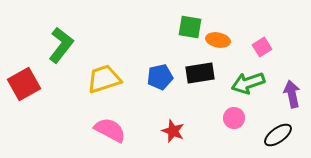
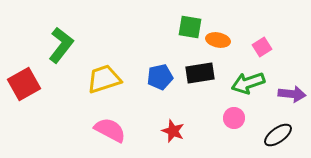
purple arrow: rotated 108 degrees clockwise
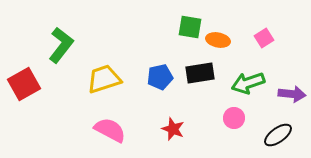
pink square: moved 2 px right, 9 px up
red star: moved 2 px up
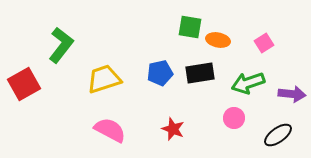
pink square: moved 5 px down
blue pentagon: moved 4 px up
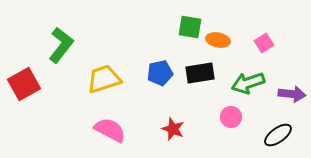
pink circle: moved 3 px left, 1 px up
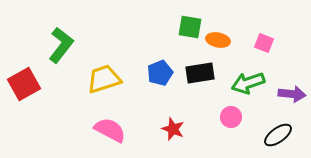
pink square: rotated 36 degrees counterclockwise
blue pentagon: rotated 10 degrees counterclockwise
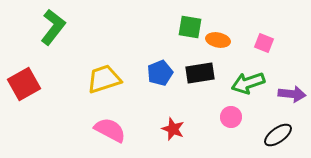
green L-shape: moved 8 px left, 18 px up
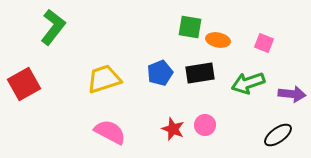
pink circle: moved 26 px left, 8 px down
pink semicircle: moved 2 px down
